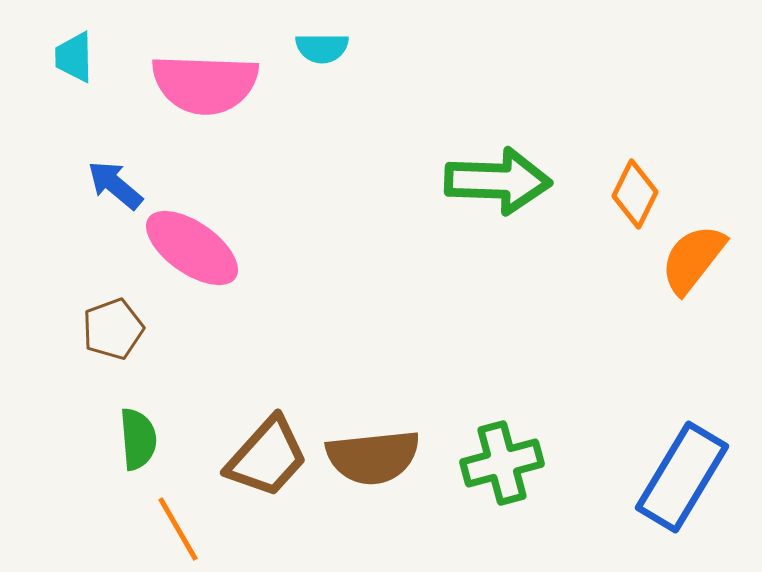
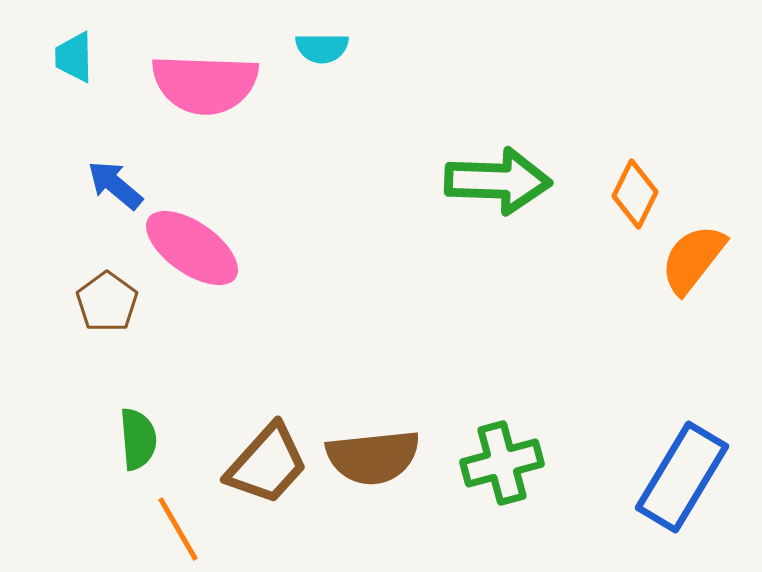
brown pentagon: moved 6 px left, 27 px up; rotated 16 degrees counterclockwise
brown trapezoid: moved 7 px down
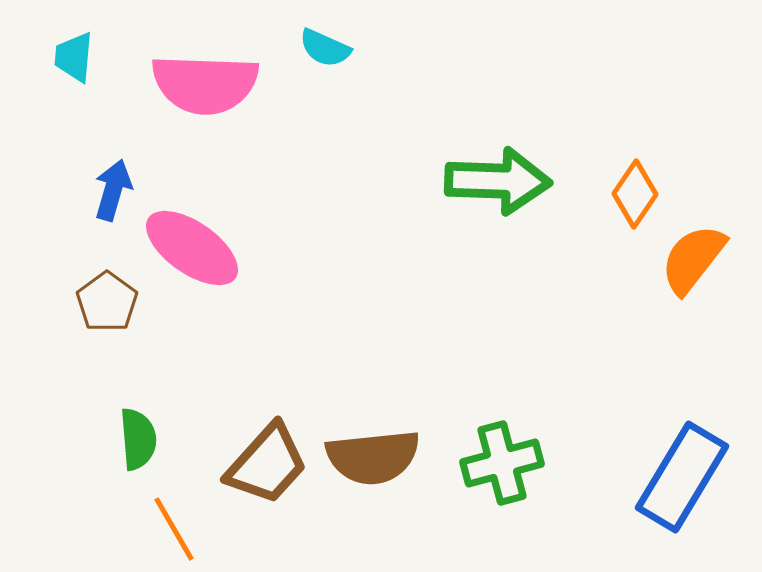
cyan semicircle: moved 3 px right; rotated 24 degrees clockwise
cyan trapezoid: rotated 6 degrees clockwise
blue arrow: moved 2 px left, 5 px down; rotated 66 degrees clockwise
orange diamond: rotated 8 degrees clockwise
orange line: moved 4 px left
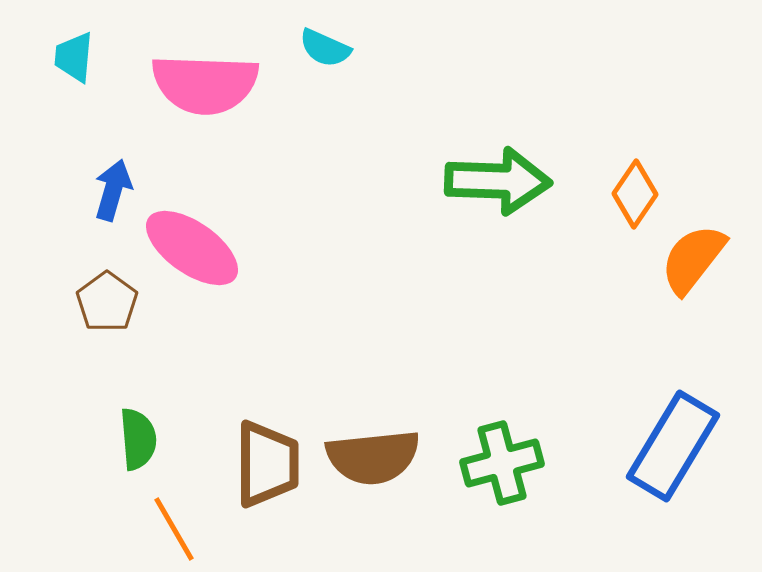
brown trapezoid: rotated 42 degrees counterclockwise
blue rectangle: moved 9 px left, 31 px up
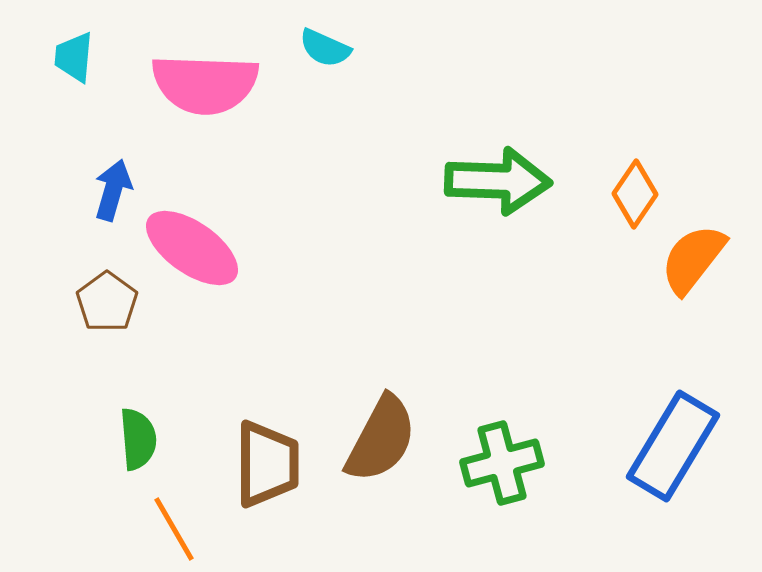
brown semicircle: moved 8 px right, 18 px up; rotated 56 degrees counterclockwise
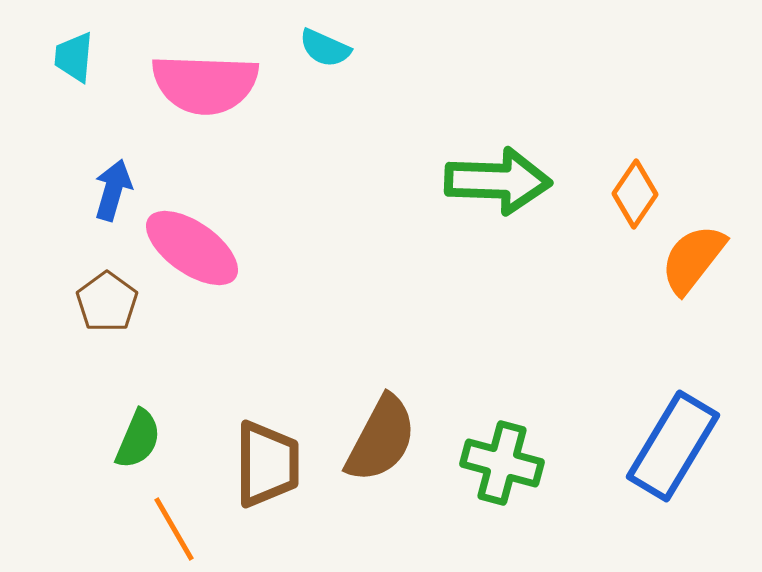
green semicircle: rotated 28 degrees clockwise
green cross: rotated 30 degrees clockwise
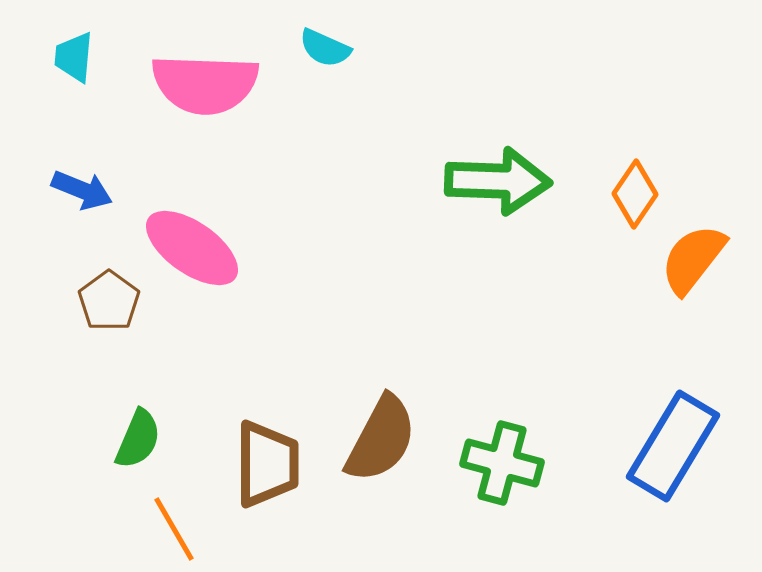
blue arrow: moved 31 px left; rotated 96 degrees clockwise
brown pentagon: moved 2 px right, 1 px up
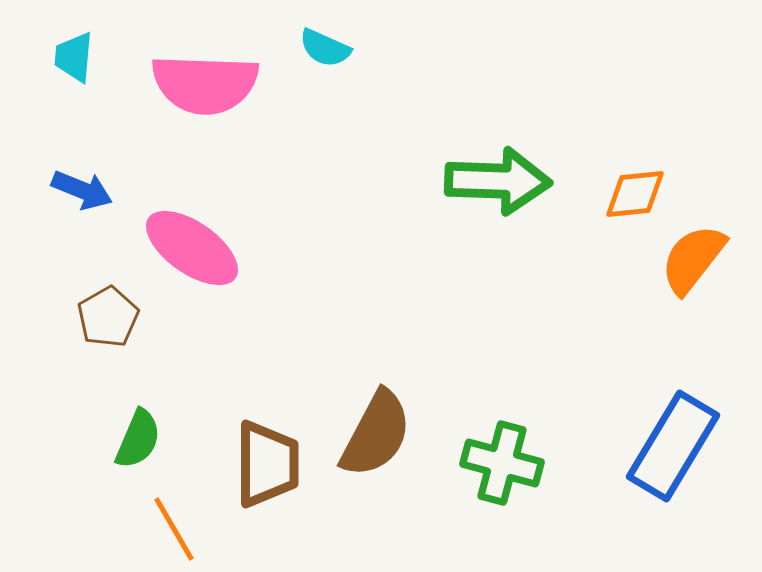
orange diamond: rotated 50 degrees clockwise
brown pentagon: moved 1 px left, 16 px down; rotated 6 degrees clockwise
brown semicircle: moved 5 px left, 5 px up
